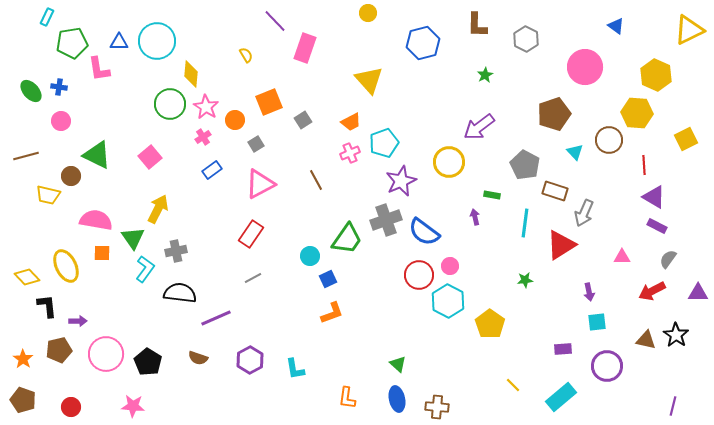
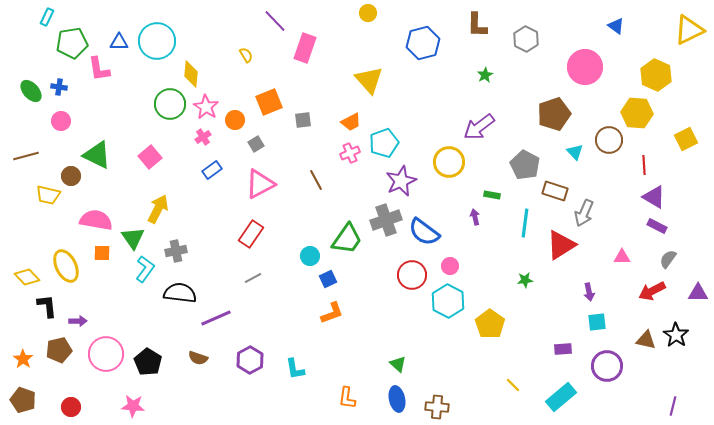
gray square at (303, 120): rotated 24 degrees clockwise
red circle at (419, 275): moved 7 px left
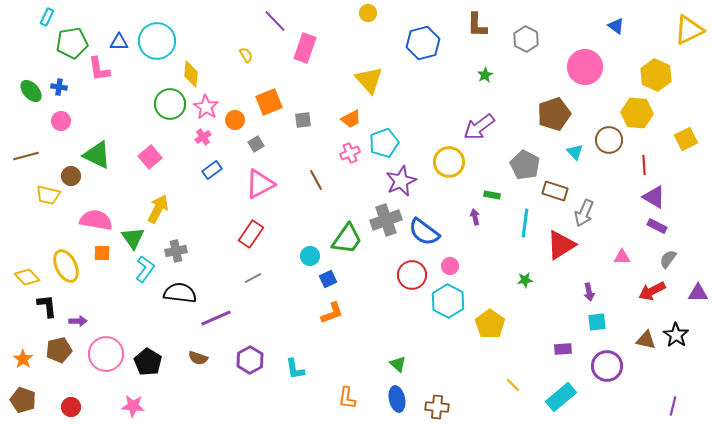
orange trapezoid at (351, 122): moved 3 px up
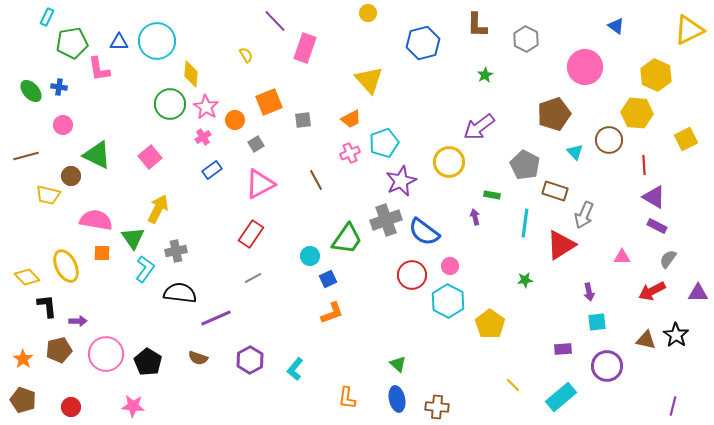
pink circle at (61, 121): moved 2 px right, 4 px down
gray arrow at (584, 213): moved 2 px down
cyan L-shape at (295, 369): rotated 50 degrees clockwise
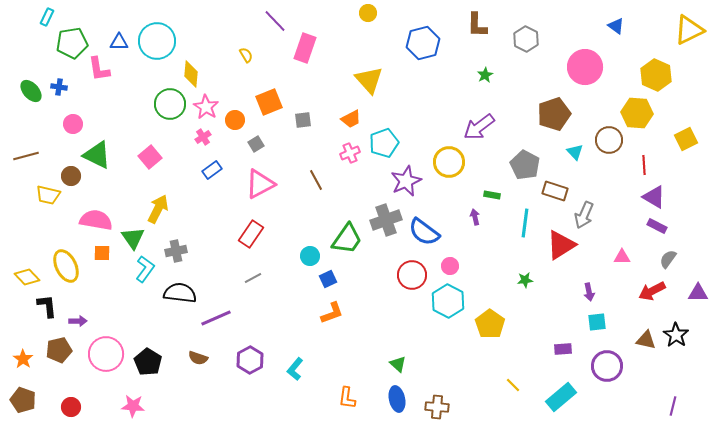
pink circle at (63, 125): moved 10 px right, 1 px up
purple star at (401, 181): moved 5 px right
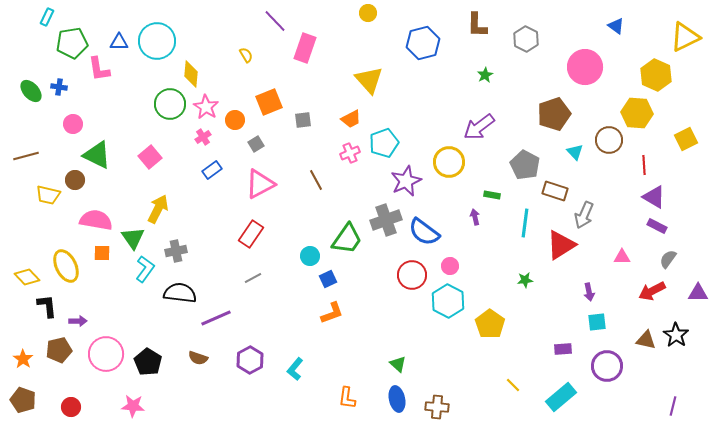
yellow triangle at (689, 30): moved 4 px left, 7 px down
brown circle at (71, 176): moved 4 px right, 4 px down
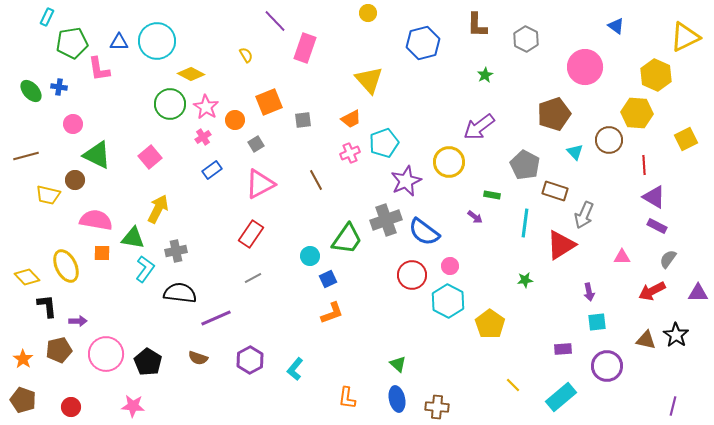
yellow diamond at (191, 74): rotated 68 degrees counterclockwise
purple arrow at (475, 217): rotated 140 degrees clockwise
green triangle at (133, 238): rotated 45 degrees counterclockwise
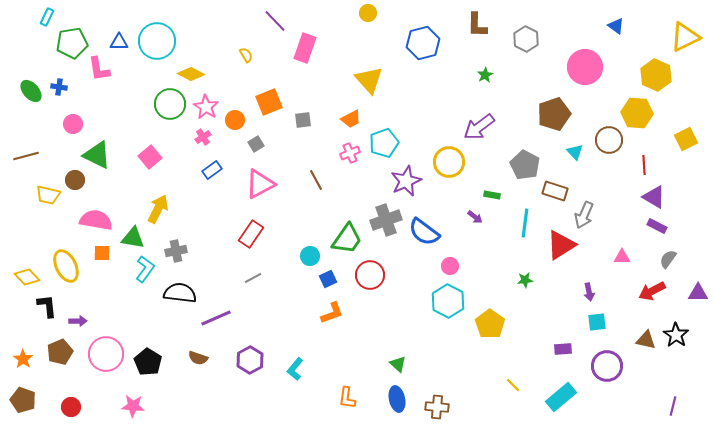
red circle at (412, 275): moved 42 px left
brown pentagon at (59, 350): moved 1 px right, 2 px down; rotated 10 degrees counterclockwise
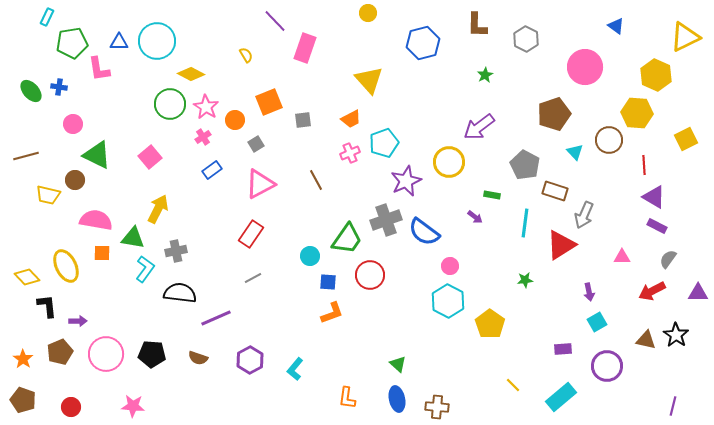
blue square at (328, 279): moved 3 px down; rotated 30 degrees clockwise
cyan square at (597, 322): rotated 24 degrees counterclockwise
black pentagon at (148, 362): moved 4 px right, 8 px up; rotated 28 degrees counterclockwise
